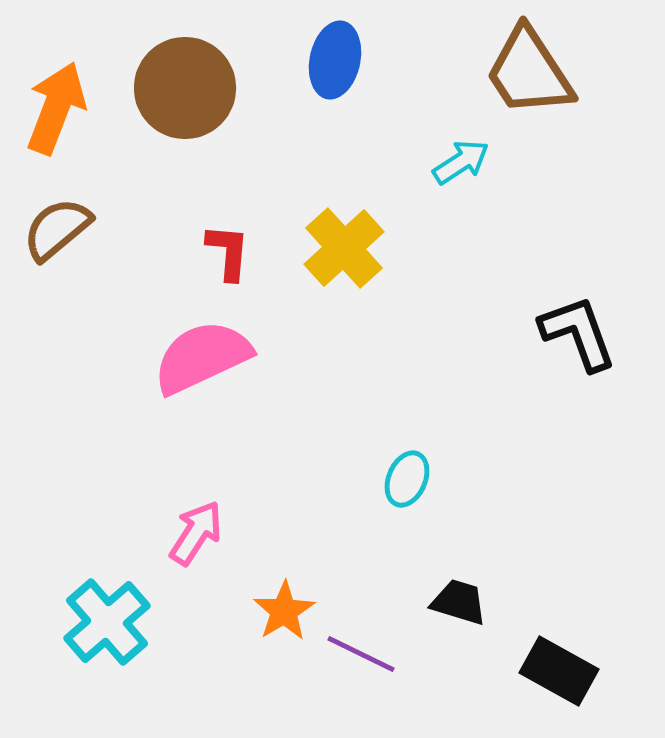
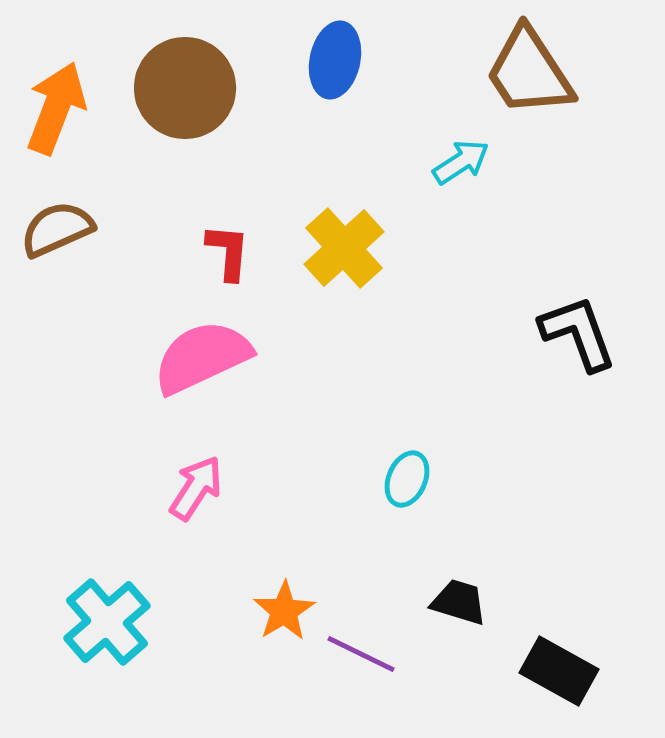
brown semicircle: rotated 16 degrees clockwise
pink arrow: moved 45 px up
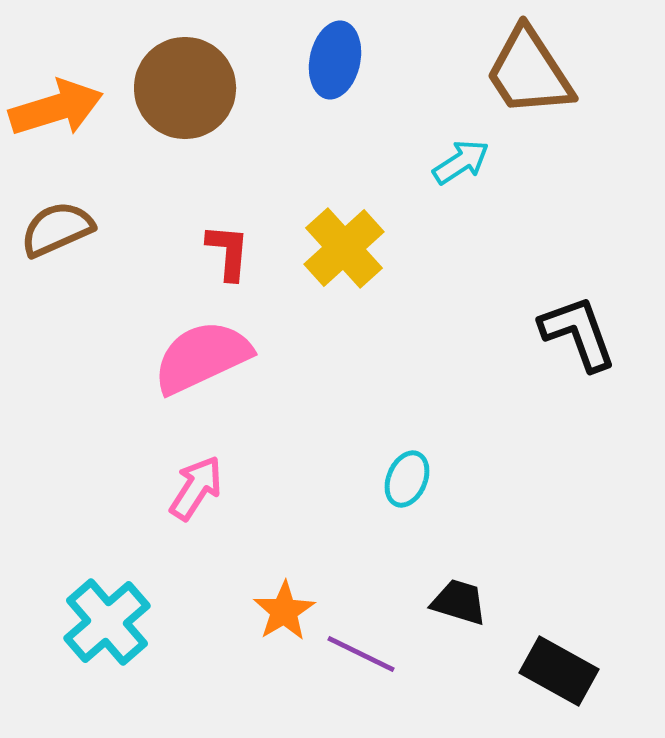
orange arrow: rotated 52 degrees clockwise
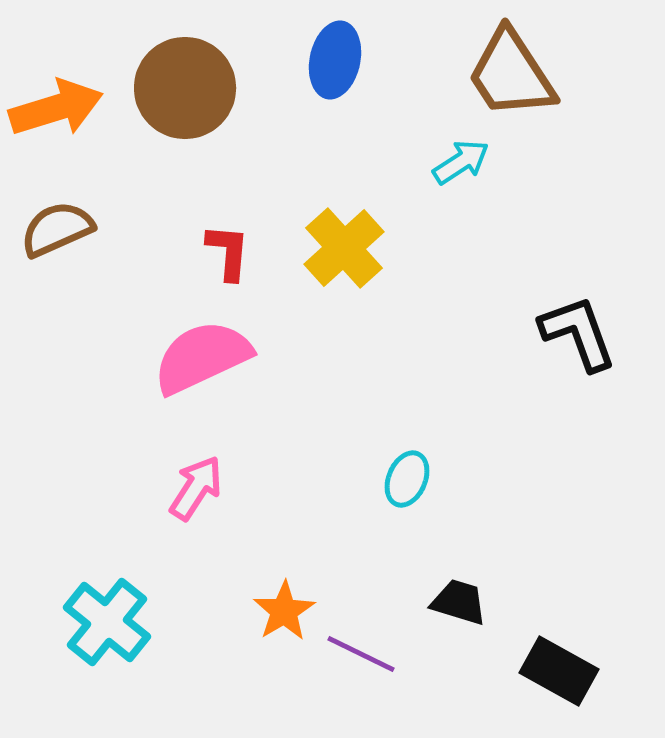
brown trapezoid: moved 18 px left, 2 px down
cyan cross: rotated 10 degrees counterclockwise
